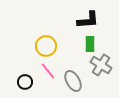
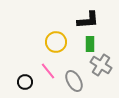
yellow circle: moved 10 px right, 4 px up
gray ellipse: moved 1 px right
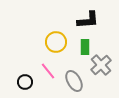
green rectangle: moved 5 px left, 3 px down
gray cross: rotated 15 degrees clockwise
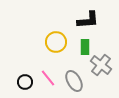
gray cross: rotated 10 degrees counterclockwise
pink line: moved 7 px down
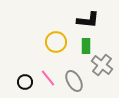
black L-shape: rotated 10 degrees clockwise
green rectangle: moved 1 px right, 1 px up
gray cross: moved 1 px right
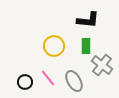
yellow circle: moved 2 px left, 4 px down
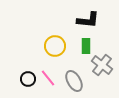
yellow circle: moved 1 px right
black circle: moved 3 px right, 3 px up
